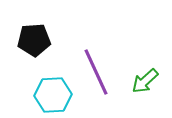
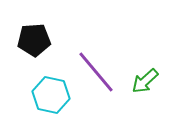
purple line: rotated 15 degrees counterclockwise
cyan hexagon: moved 2 px left; rotated 15 degrees clockwise
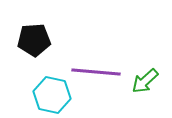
purple line: rotated 45 degrees counterclockwise
cyan hexagon: moved 1 px right
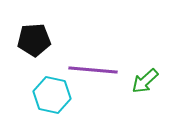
purple line: moved 3 px left, 2 px up
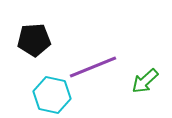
purple line: moved 3 px up; rotated 27 degrees counterclockwise
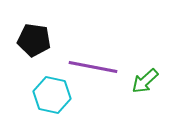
black pentagon: rotated 12 degrees clockwise
purple line: rotated 33 degrees clockwise
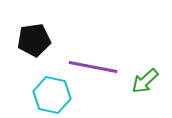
black pentagon: rotated 16 degrees counterclockwise
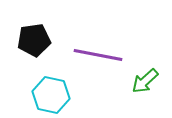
purple line: moved 5 px right, 12 px up
cyan hexagon: moved 1 px left
